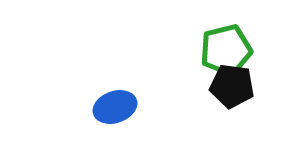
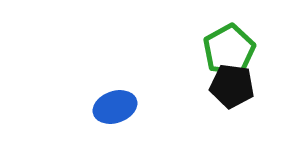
green pentagon: moved 3 px right; rotated 15 degrees counterclockwise
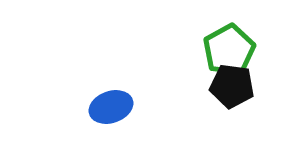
blue ellipse: moved 4 px left
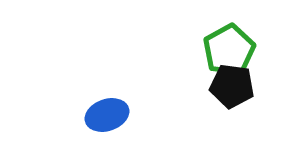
blue ellipse: moved 4 px left, 8 px down
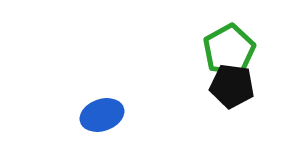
blue ellipse: moved 5 px left
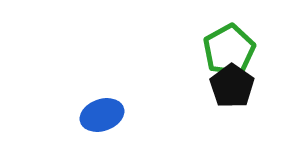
black pentagon: rotated 27 degrees clockwise
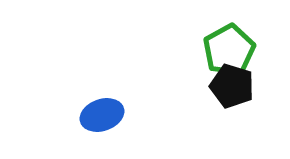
black pentagon: rotated 18 degrees counterclockwise
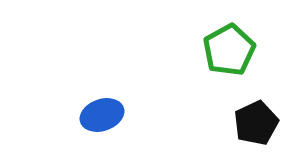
black pentagon: moved 24 px right, 37 px down; rotated 30 degrees clockwise
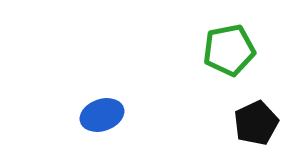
green pentagon: rotated 18 degrees clockwise
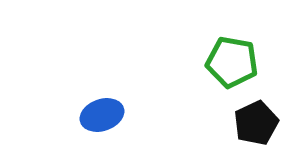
green pentagon: moved 3 px right, 12 px down; rotated 21 degrees clockwise
